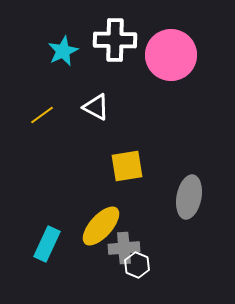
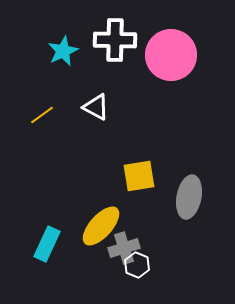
yellow square: moved 12 px right, 10 px down
gray cross: rotated 12 degrees counterclockwise
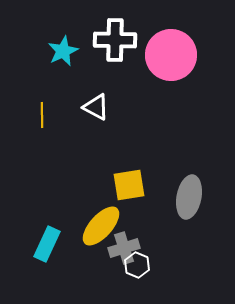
yellow line: rotated 55 degrees counterclockwise
yellow square: moved 10 px left, 9 px down
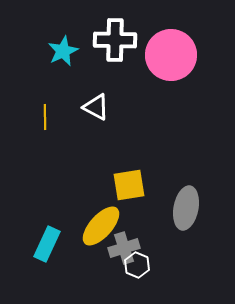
yellow line: moved 3 px right, 2 px down
gray ellipse: moved 3 px left, 11 px down
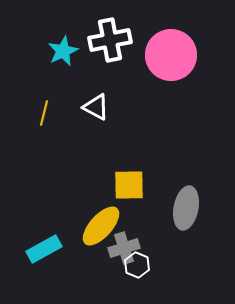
white cross: moved 5 px left; rotated 12 degrees counterclockwise
yellow line: moved 1 px left, 4 px up; rotated 15 degrees clockwise
yellow square: rotated 8 degrees clockwise
cyan rectangle: moved 3 px left, 5 px down; rotated 36 degrees clockwise
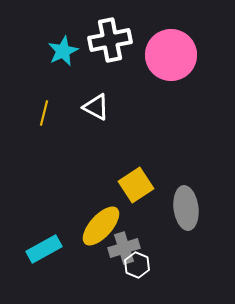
yellow square: moved 7 px right; rotated 32 degrees counterclockwise
gray ellipse: rotated 18 degrees counterclockwise
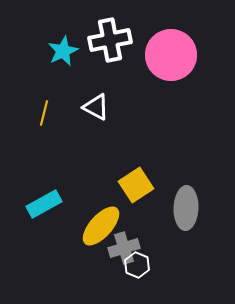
gray ellipse: rotated 9 degrees clockwise
cyan rectangle: moved 45 px up
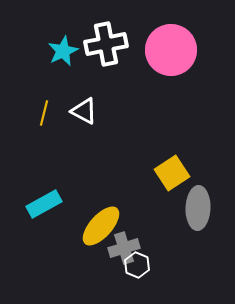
white cross: moved 4 px left, 4 px down
pink circle: moved 5 px up
white triangle: moved 12 px left, 4 px down
yellow square: moved 36 px right, 12 px up
gray ellipse: moved 12 px right
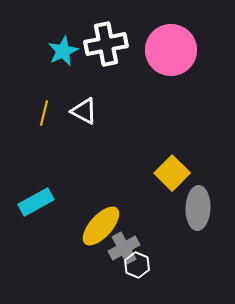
yellow square: rotated 12 degrees counterclockwise
cyan rectangle: moved 8 px left, 2 px up
gray cross: rotated 12 degrees counterclockwise
